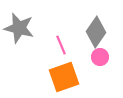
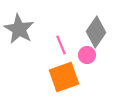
gray star: moved 1 px down; rotated 16 degrees clockwise
pink circle: moved 13 px left, 2 px up
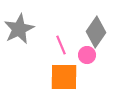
gray star: rotated 16 degrees clockwise
orange square: rotated 20 degrees clockwise
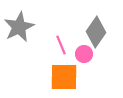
gray star: moved 2 px up
pink circle: moved 3 px left, 1 px up
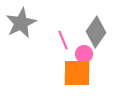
gray star: moved 2 px right, 4 px up
pink line: moved 2 px right, 5 px up
orange square: moved 13 px right, 4 px up
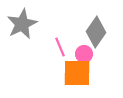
gray star: moved 1 px right, 1 px down
pink line: moved 3 px left, 7 px down
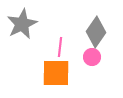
pink line: rotated 30 degrees clockwise
pink circle: moved 8 px right, 3 px down
orange square: moved 21 px left
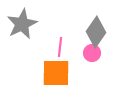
pink circle: moved 4 px up
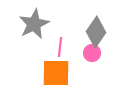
gray star: moved 12 px right
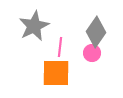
gray star: moved 2 px down
